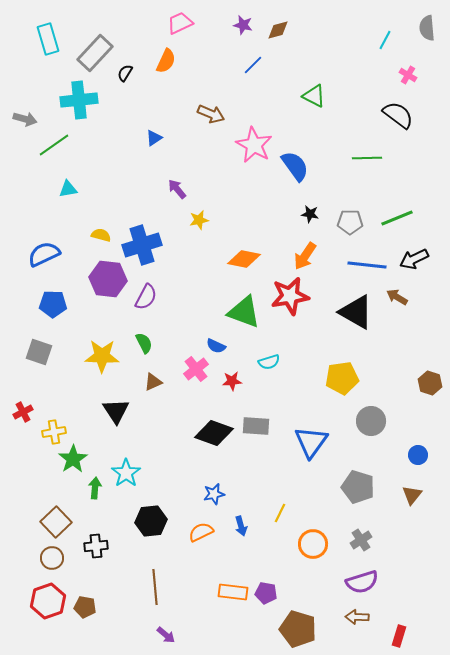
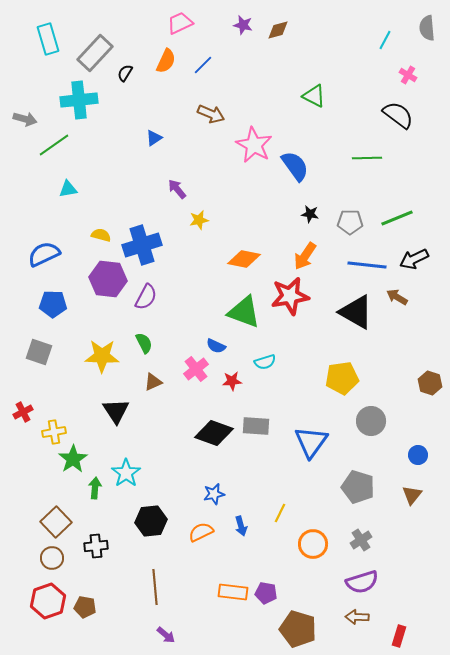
blue line at (253, 65): moved 50 px left
cyan semicircle at (269, 362): moved 4 px left
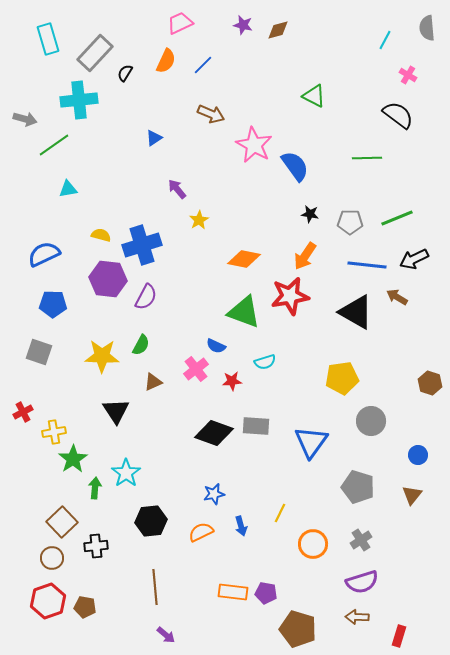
yellow star at (199, 220): rotated 18 degrees counterclockwise
green semicircle at (144, 343): moved 3 px left, 2 px down; rotated 55 degrees clockwise
brown square at (56, 522): moved 6 px right
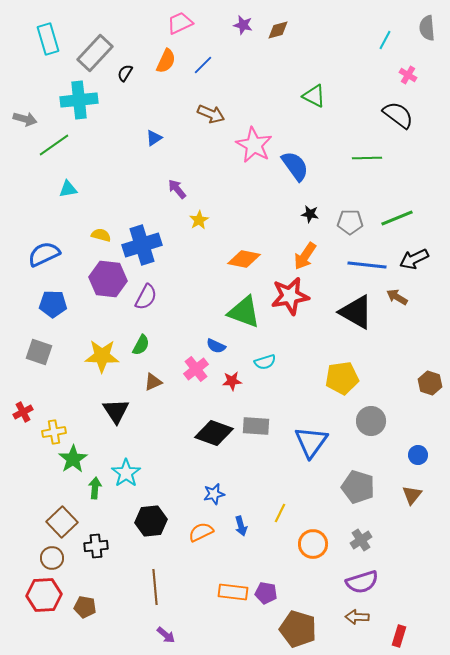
red hexagon at (48, 601): moved 4 px left, 6 px up; rotated 16 degrees clockwise
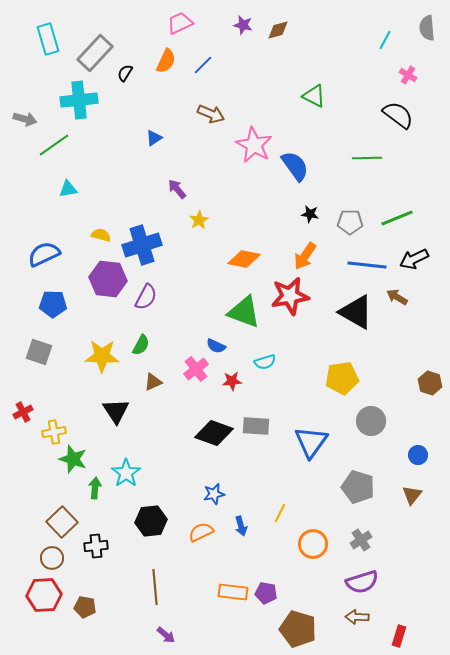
green star at (73, 459): rotated 20 degrees counterclockwise
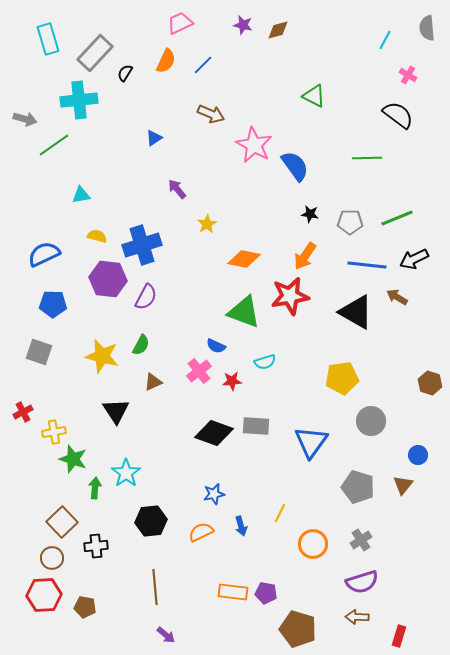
cyan triangle at (68, 189): moved 13 px right, 6 px down
yellow star at (199, 220): moved 8 px right, 4 px down
yellow semicircle at (101, 235): moved 4 px left, 1 px down
yellow star at (102, 356): rotated 12 degrees clockwise
pink cross at (196, 369): moved 3 px right, 2 px down
brown triangle at (412, 495): moved 9 px left, 10 px up
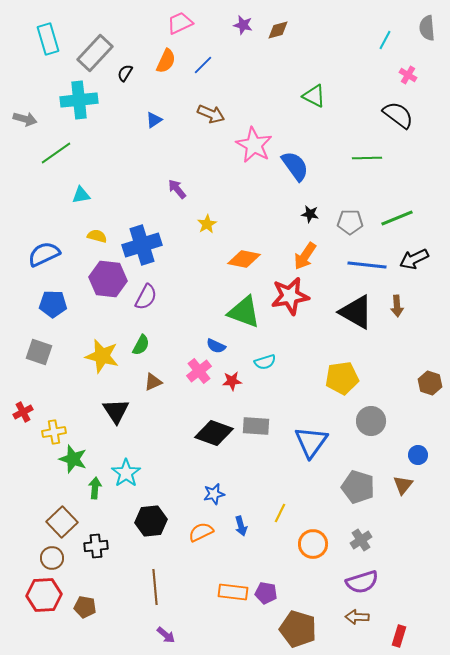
blue triangle at (154, 138): moved 18 px up
green line at (54, 145): moved 2 px right, 8 px down
brown arrow at (397, 297): moved 9 px down; rotated 125 degrees counterclockwise
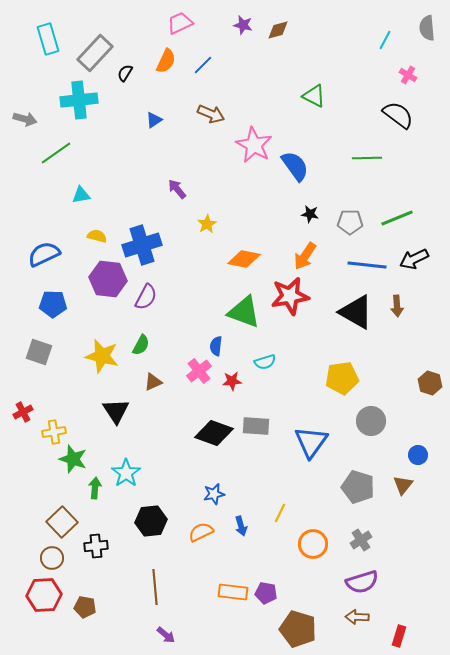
blue semicircle at (216, 346): rotated 72 degrees clockwise
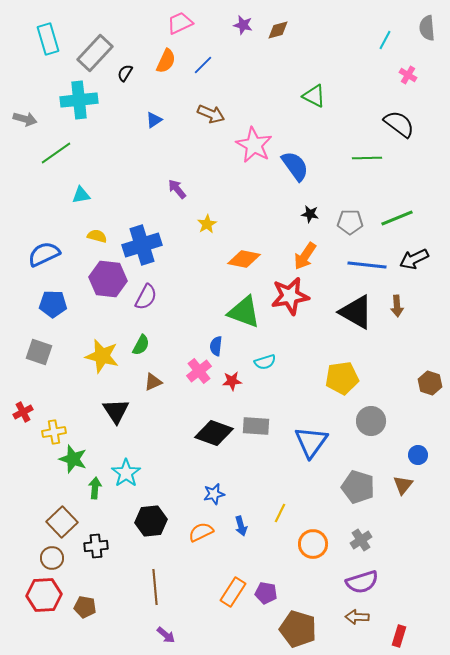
black semicircle at (398, 115): moved 1 px right, 9 px down
orange rectangle at (233, 592): rotated 64 degrees counterclockwise
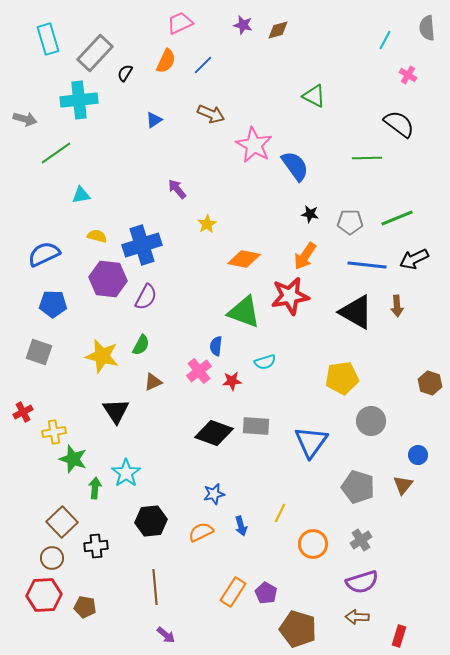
purple pentagon at (266, 593): rotated 20 degrees clockwise
